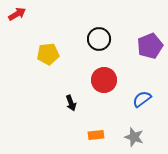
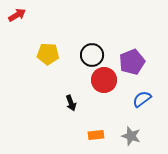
red arrow: moved 1 px down
black circle: moved 7 px left, 16 px down
purple pentagon: moved 18 px left, 16 px down
yellow pentagon: rotated 10 degrees clockwise
gray star: moved 3 px left, 1 px up
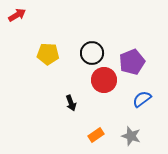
black circle: moved 2 px up
orange rectangle: rotated 28 degrees counterclockwise
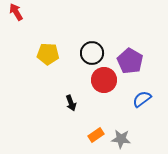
red arrow: moved 1 px left, 3 px up; rotated 90 degrees counterclockwise
purple pentagon: moved 2 px left, 1 px up; rotated 20 degrees counterclockwise
gray star: moved 10 px left, 3 px down; rotated 12 degrees counterclockwise
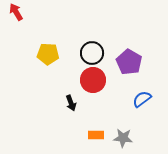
purple pentagon: moved 1 px left, 1 px down
red circle: moved 11 px left
orange rectangle: rotated 35 degrees clockwise
gray star: moved 2 px right, 1 px up
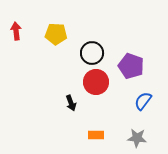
red arrow: moved 19 px down; rotated 24 degrees clockwise
yellow pentagon: moved 8 px right, 20 px up
purple pentagon: moved 2 px right, 4 px down; rotated 10 degrees counterclockwise
red circle: moved 3 px right, 2 px down
blue semicircle: moved 1 px right, 2 px down; rotated 18 degrees counterclockwise
gray star: moved 14 px right
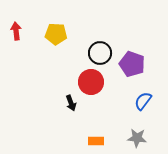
black circle: moved 8 px right
purple pentagon: moved 1 px right, 2 px up
red circle: moved 5 px left
orange rectangle: moved 6 px down
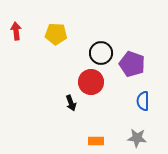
black circle: moved 1 px right
blue semicircle: rotated 36 degrees counterclockwise
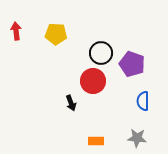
red circle: moved 2 px right, 1 px up
